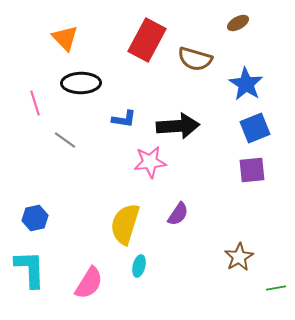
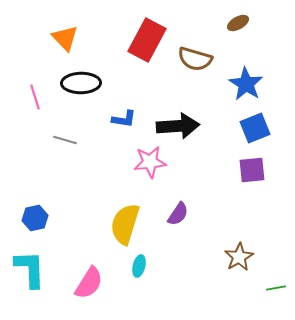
pink line: moved 6 px up
gray line: rotated 20 degrees counterclockwise
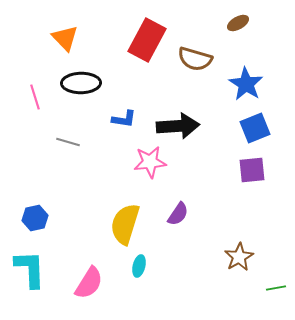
gray line: moved 3 px right, 2 px down
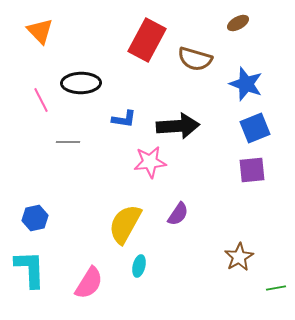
orange triangle: moved 25 px left, 7 px up
blue star: rotated 12 degrees counterclockwise
pink line: moved 6 px right, 3 px down; rotated 10 degrees counterclockwise
gray line: rotated 15 degrees counterclockwise
yellow semicircle: rotated 12 degrees clockwise
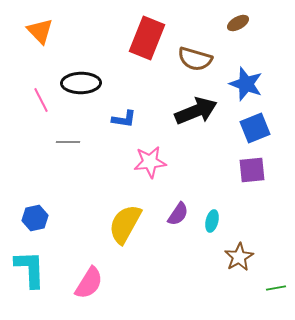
red rectangle: moved 2 px up; rotated 6 degrees counterclockwise
black arrow: moved 18 px right, 15 px up; rotated 18 degrees counterclockwise
cyan ellipse: moved 73 px right, 45 px up
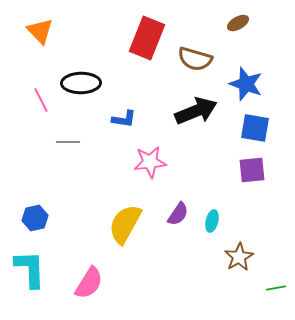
blue square: rotated 32 degrees clockwise
